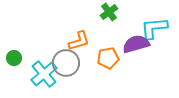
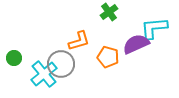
purple semicircle: rotated 8 degrees counterclockwise
orange pentagon: moved 1 px up; rotated 25 degrees clockwise
gray circle: moved 5 px left, 1 px down
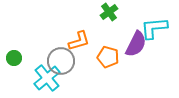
purple semicircle: rotated 140 degrees clockwise
gray circle: moved 3 px up
cyan cross: moved 3 px right, 4 px down
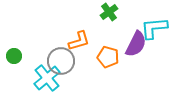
green circle: moved 2 px up
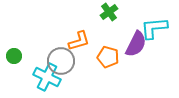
cyan cross: moved 1 px up; rotated 24 degrees counterclockwise
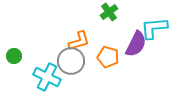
gray circle: moved 10 px right
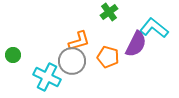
cyan L-shape: rotated 44 degrees clockwise
green circle: moved 1 px left, 1 px up
gray circle: moved 1 px right
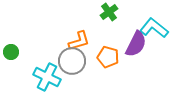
green circle: moved 2 px left, 3 px up
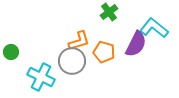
orange pentagon: moved 4 px left, 5 px up
cyan cross: moved 6 px left
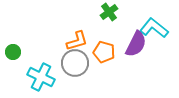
orange L-shape: moved 2 px left
green circle: moved 2 px right
gray circle: moved 3 px right, 2 px down
